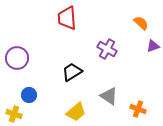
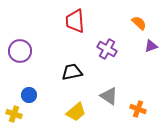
red trapezoid: moved 8 px right, 3 px down
orange semicircle: moved 2 px left
purple triangle: moved 2 px left
purple circle: moved 3 px right, 7 px up
black trapezoid: rotated 20 degrees clockwise
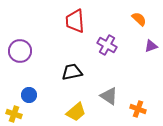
orange semicircle: moved 4 px up
purple cross: moved 4 px up
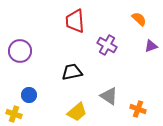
yellow trapezoid: moved 1 px right
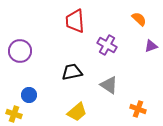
gray triangle: moved 11 px up
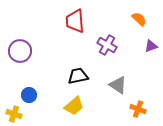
black trapezoid: moved 6 px right, 4 px down
gray triangle: moved 9 px right
yellow trapezoid: moved 3 px left, 6 px up
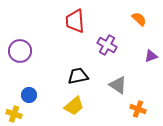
purple triangle: moved 10 px down
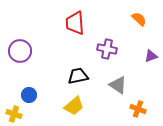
red trapezoid: moved 2 px down
purple cross: moved 4 px down; rotated 18 degrees counterclockwise
